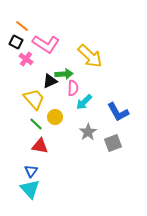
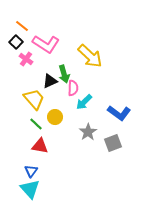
black square: rotated 16 degrees clockwise
green arrow: rotated 78 degrees clockwise
blue L-shape: moved 1 px right, 1 px down; rotated 25 degrees counterclockwise
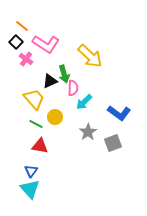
green line: rotated 16 degrees counterclockwise
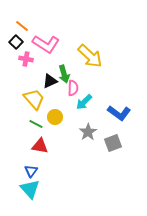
pink cross: rotated 24 degrees counterclockwise
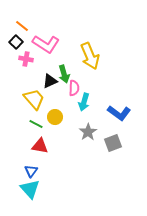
yellow arrow: rotated 24 degrees clockwise
pink semicircle: moved 1 px right
cyan arrow: rotated 30 degrees counterclockwise
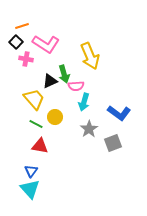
orange line: rotated 56 degrees counterclockwise
pink semicircle: moved 2 px right, 2 px up; rotated 84 degrees clockwise
gray star: moved 1 px right, 3 px up
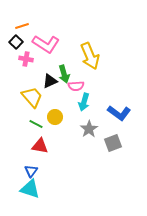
yellow trapezoid: moved 2 px left, 2 px up
cyan triangle: rotated 30 degrees counterclockwise
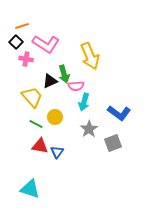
blue triangle: moved 26 px right, 19 px up
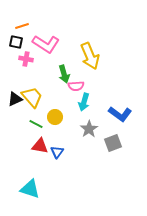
black square: rotated 32 degrees counterclockwise
black triangle: moved 35 px left, 18 px down
blue L-shape: moved 1 px right, 1 px down
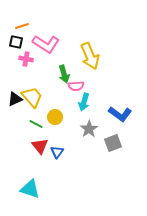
red triangle: rotated 42 degrees clockwise
